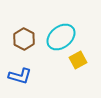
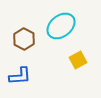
cyan ellipse: moved 11 px up
blue L-shape: rotated 20 degrees counterclockwise
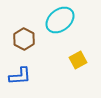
cyan ellipse: moved 1 px left, 6 px up
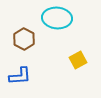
cyan ellipse: moved 3 px left, 2 px up; rotated 44 degrees clockwise
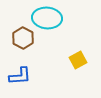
cyan ellipse: moved 10 px left
brown hexagon: moved 1 px left, 1 px up
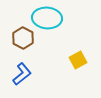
blue L-shape: moved 2 px right, 2 px up; rotated 35 degrees counterclockwise
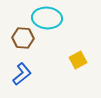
brown hexagon: rotated 25 degrees counterclockwise
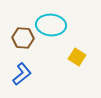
cyan ellipse: moved 4 px right, 7 px down
yellow square: moved 1 px left, 3 px up; rotated 30 degrees counterclockwise
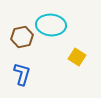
brown hexagon: moved 1 px left, 1 px up; rotated 15 degrees counterclockwise
blue L-shape: rotated 35 degrees counterclockwise
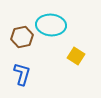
yellow square: moved 1 px left, 1 px up
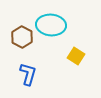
brown hexagon: rotated 20 degrees counterclockwise
blue L-shape: moved 6 px right
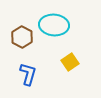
cyan ellipse: moved 3 px right
yellow square: moved 6 px left, 6 px down; rotated 24 degrees clockwise
